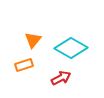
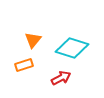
cyan diamond: moved 1 px right; rotated 12 degrees counterclockwise
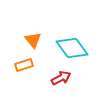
orange triangle: rotated 18 degrees counterclockwise
cyan diamond: rotated 36 degrees clockwise
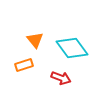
orange triangle: moved 2 px right
red arrow: rotated 48 degrees clockwise
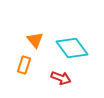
orange rectangle: rotated 54 degrees counterclockwise
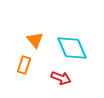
cyan diamond: rotated 12 degrees clockwise
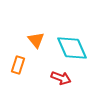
orange triangle: moved 1 px right
orange rectangle: moved 6 px left
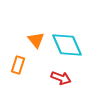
cyan diamond: moved 5 px left, 3 px up
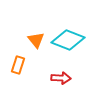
cyan diamond: moved 1 px right, 5 px up; rotated 44 degrees counterclockwise
red arrow: rotated 18 degrees counterclockwise
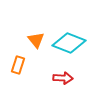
cyan diamond: moved 1 px right, 3 px down
red arrow: moved 2 px right
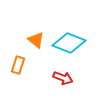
orange triangle: rotated 12 degrees counterclockwise
red arrow: rotated 18 degrees clockwise
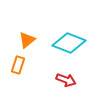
orange triangle: moved 9 px left; rotated 42 degrees clockwise
red arrow: moved 3 px right, 2 px down
